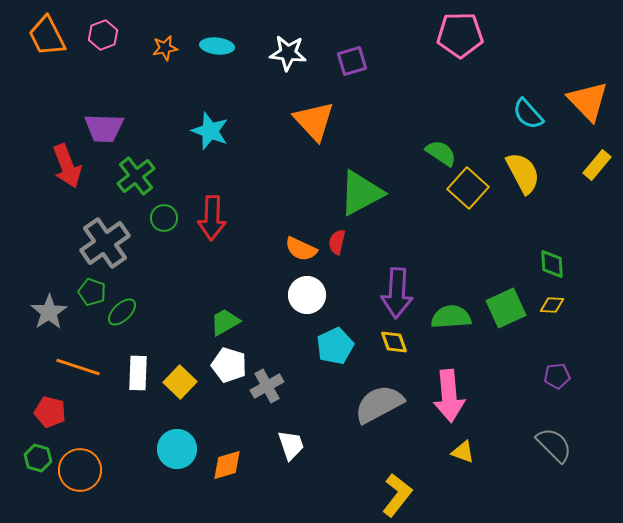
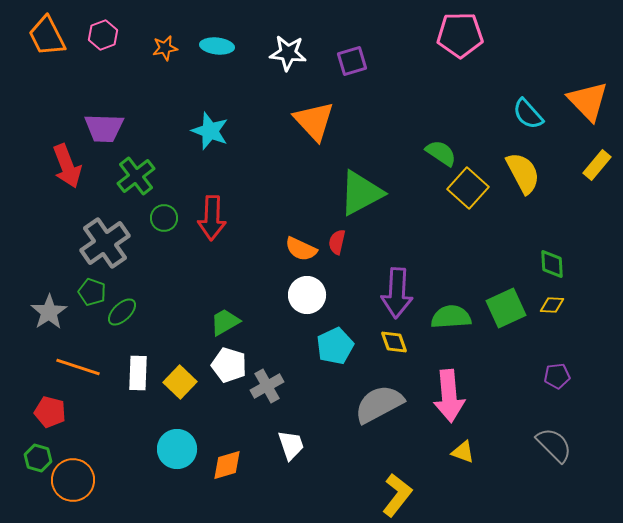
orange circle at (80, 470): moved 7 px left, 10 px down
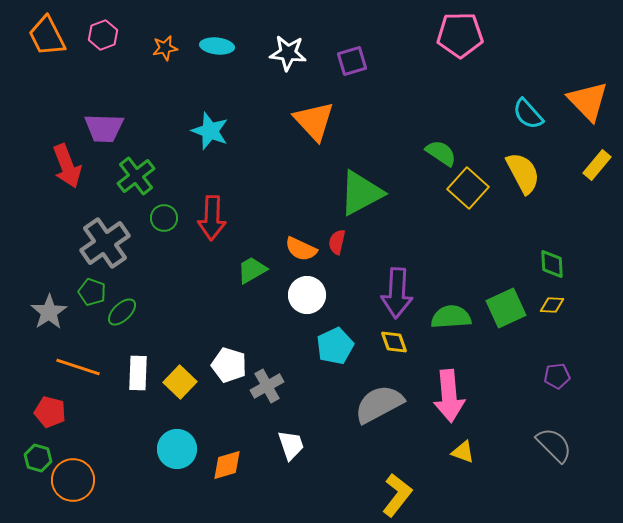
green trapezoid at (225, 322): moved 27 px right, 52 px up
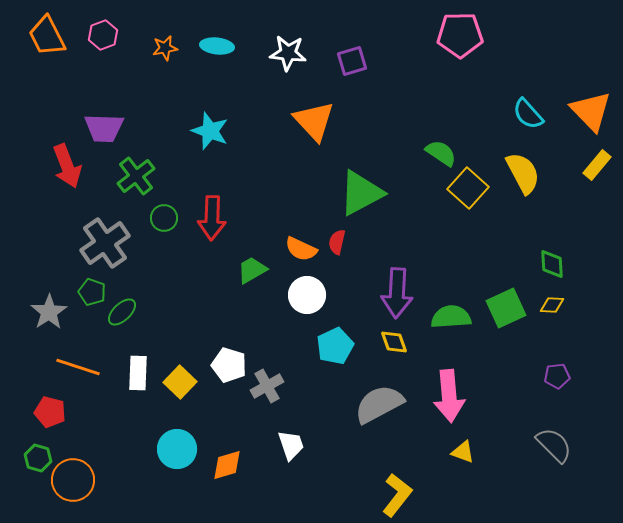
orange triangle at (588, 101): moved 3 px right, 10 px down
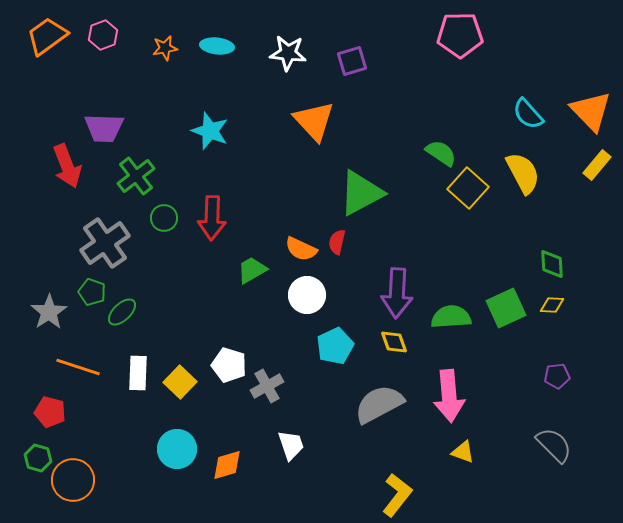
orange trapezoid at (47, 36): rotated 81 degrees clockwise
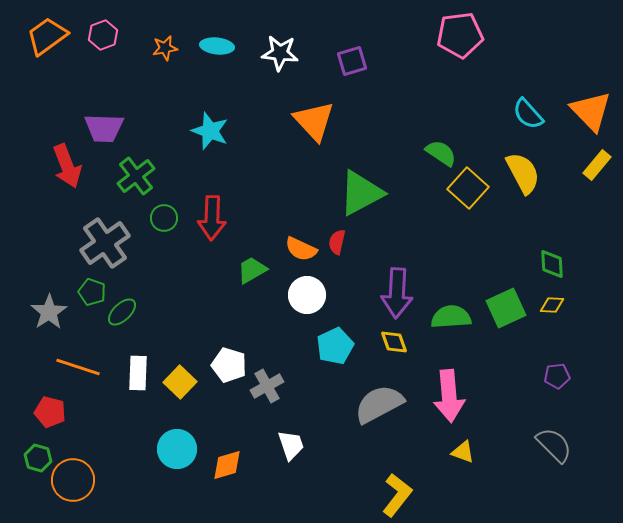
pink pentagon at (460, 35): rotated 6 degrees counterclockwise
white star at (288, 53): moved 8 px left
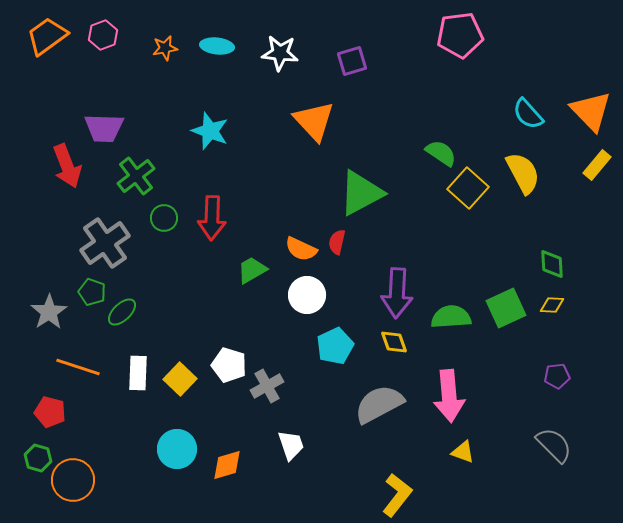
yellow square at (180, 382): moved 3 px up
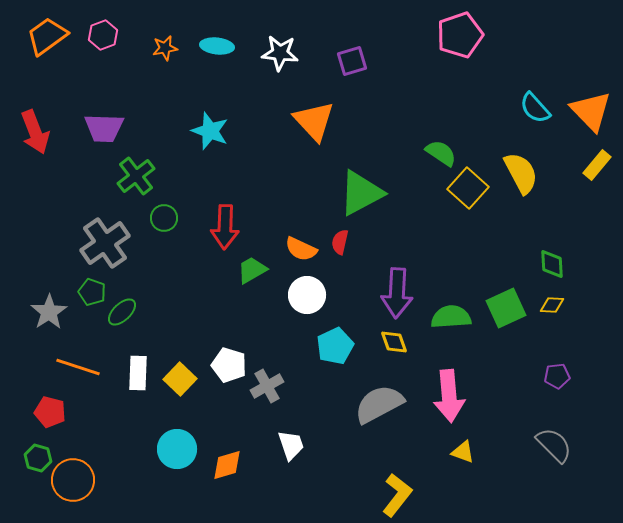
pink pentagon at (460, 35): rotated 12 degrees counterclockwise
cyan semicircle at (528, 114): moved 7 px right, 6 px up
red arrow at (67, 166): moved 32 px left, 34 px up
yellow semicircle at (523, 173): moved 2 px left
red arrow at (212, 218): moved 13 px right, 9 px down
red semicircle at (337, 242): moved 3 px right
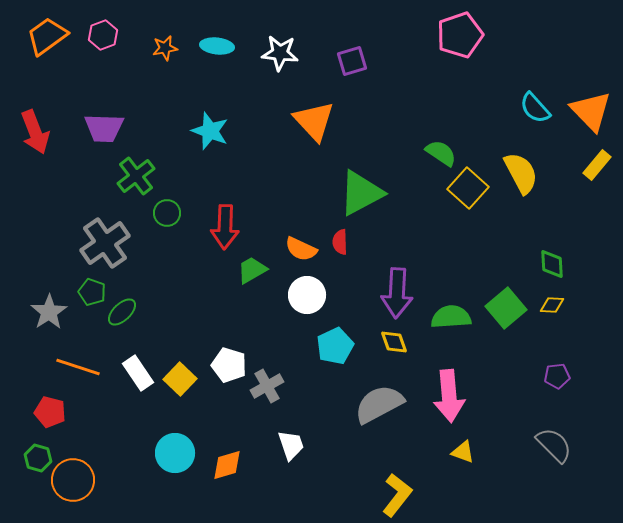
green circle at (164, 218): moved 3 px right, 5 px up
red semicircle at (340, 242): rotated 15 degrees counterclockwise
green square at (506, 308): rotated 15 degrees counterclockwise
white rectangle at (138, 373): rotated 36 degrees counterclockwise
cyan circle at (177, 449): moved 2 px left, 4 px down
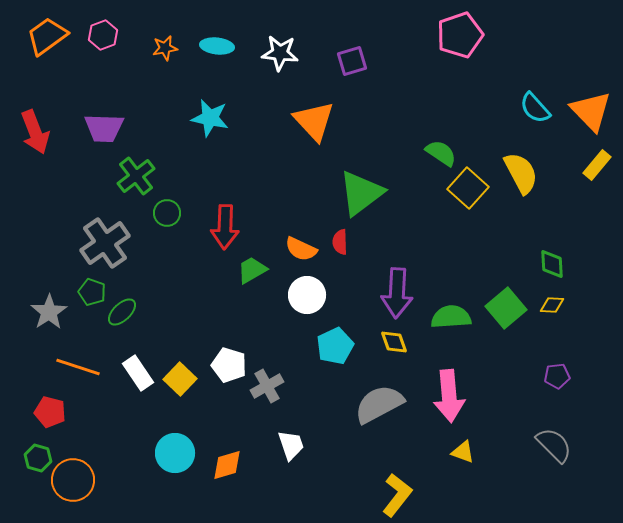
cyan star at (210, 131): moved 13 px up; rotated 9 degrees counterclockwise
green triangle at (361, 193): rotated 9 degrees counterclockwise
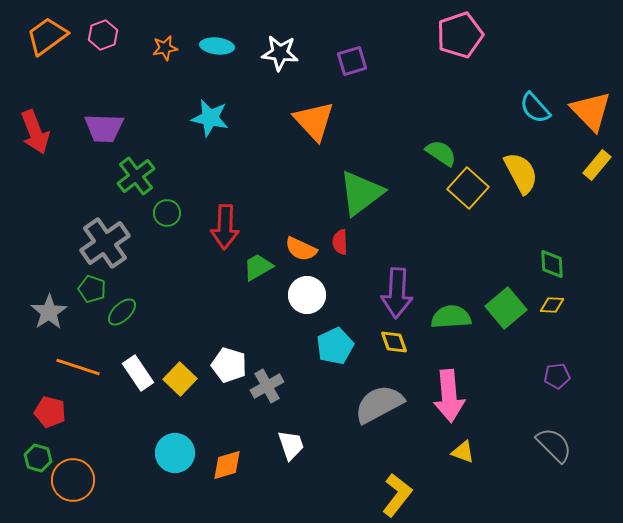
green trapezoid at (252, 270): moved 6 px right, 3 px up
green pentagon at (92, 292): moved 3 px up
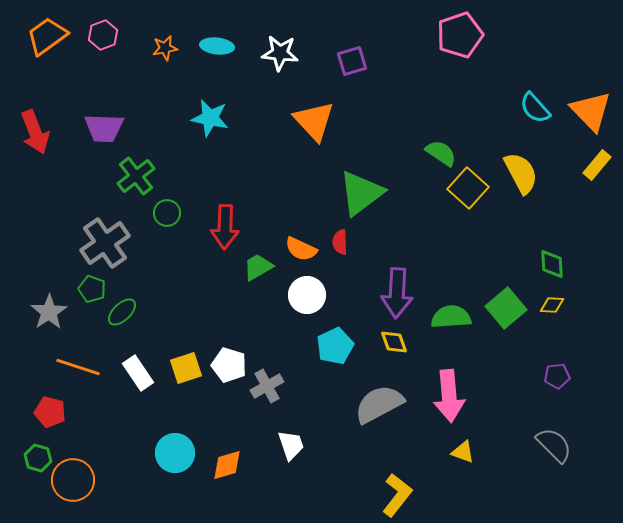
yellow square at (180, 379): moved 6 px right, 11 px up; rotated 28 degrees clockwise
